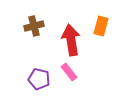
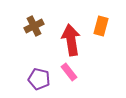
brown cross: rotated 12 degrees counterclockwise
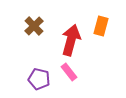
brown cross: rotated 18 degrees counterclockwise
red arrow: rotated 24 degrees clockwise
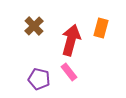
orange rectangle: moved 2 px down
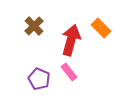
orange rectangle: rotated 60 degrees counterclockwise
purple pentagon: rotated 10 degrees clockwise
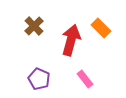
pink rectangle: moved 16 px right, 7 px down
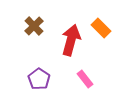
purple pentagon: rotated 10 degrees clockwise
